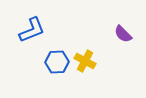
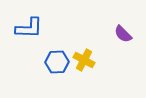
blue L-shape: moved 3 px left, 2 px up; rotated 24 degrees clockwise
yellow cross: moved 1 px left, 1 px up
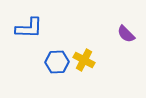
purple semicircle: moved 3 px right
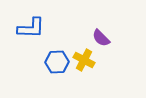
blue L-shape: moved 2 px right
purple semicircle: moved 25 px left, 4 px down
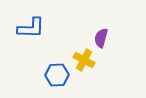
purple semicircle: rotated 60 degrees clockwise
blue hexagon: moved 13 px down
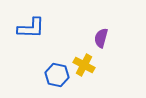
yellow cross: moved 5 px down
blue hexagon: rotated 15 degrees clockwise
